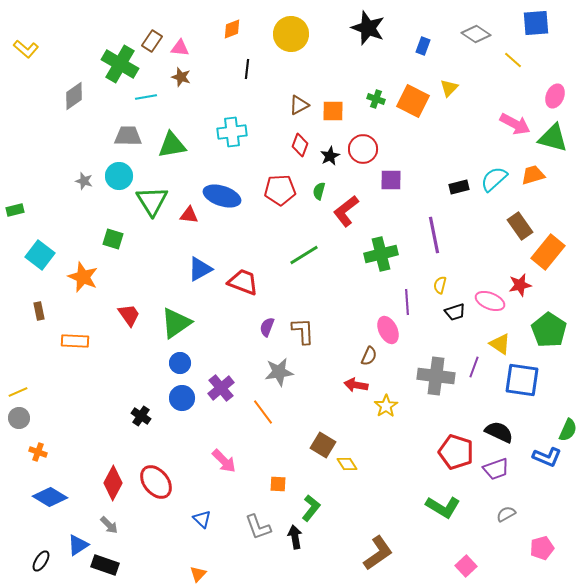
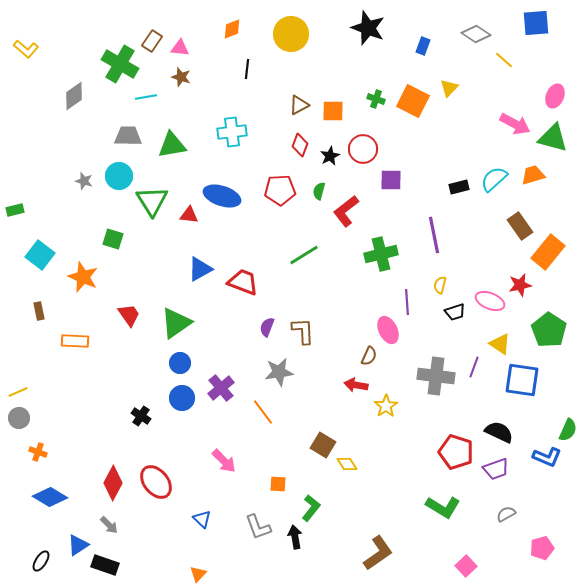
yellow line at (513, 60): moved 9 px left
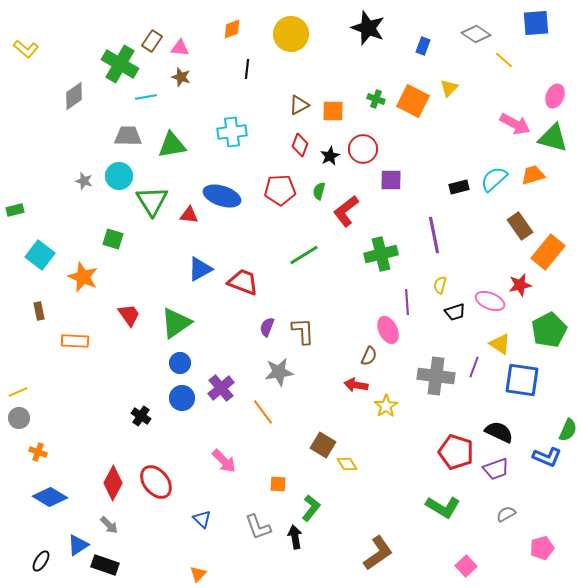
green pentagon at (549, 330): rotated 12 degrees clockwise
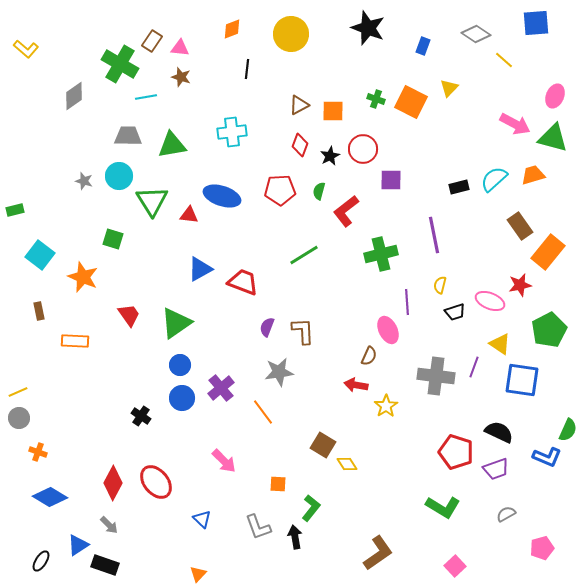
orange square at (413, 101): moved 2 px left, 1 px down
blue circle at (180, 363): moved 2 px down
pink square at (466, 566): moved 11 px left
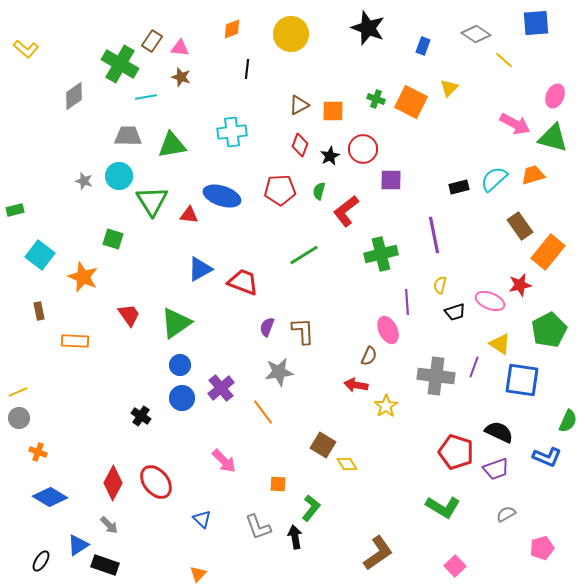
green semicircle at (568, 430): moved 9 px up
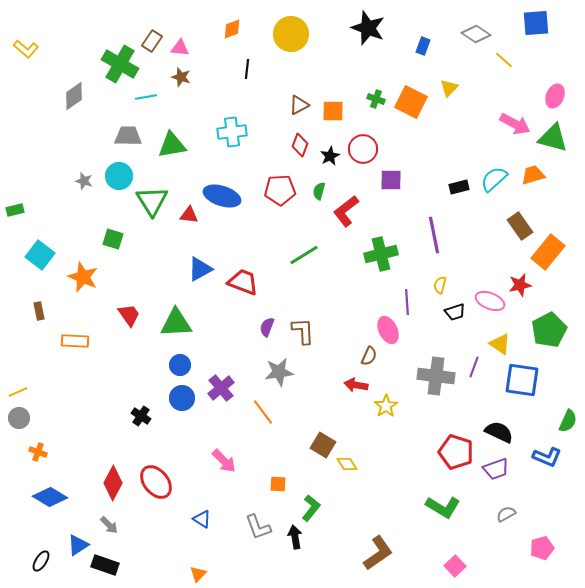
green triangle at (176, 323): rotated 32 degrees clockwise
blue triangle at (202, 519): rotated 12 degrees counterclockwise
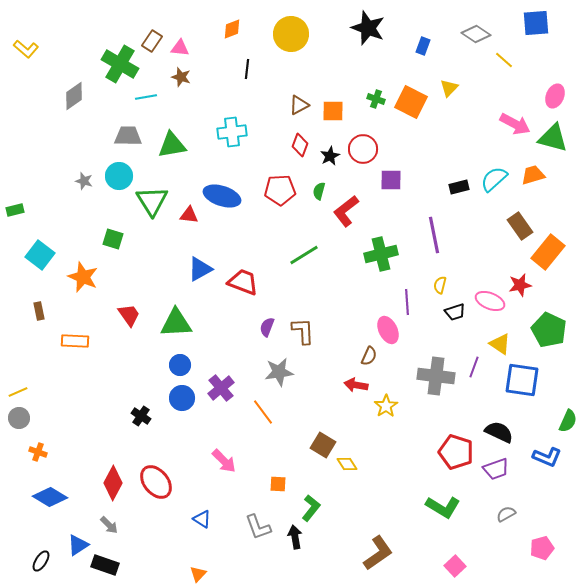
green pentagon at (549, 330): rotated 20 degrees counterclockwise
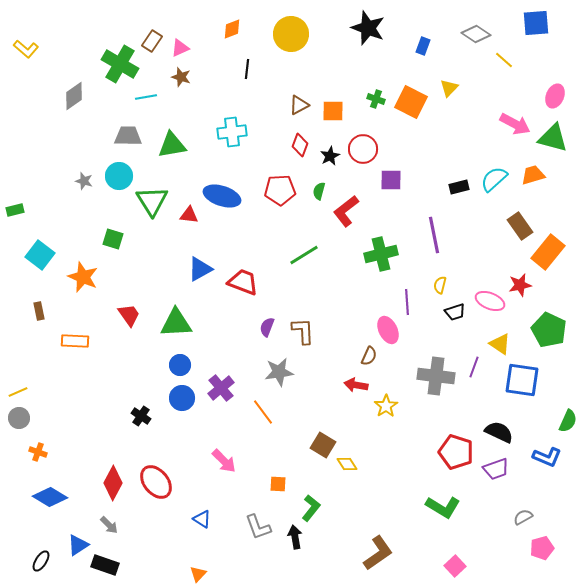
pink triangle at (180, 48): rotated 30 degrees counterclockwise
gray semicircle at (506, 514): moved 17 px right, 3 px down
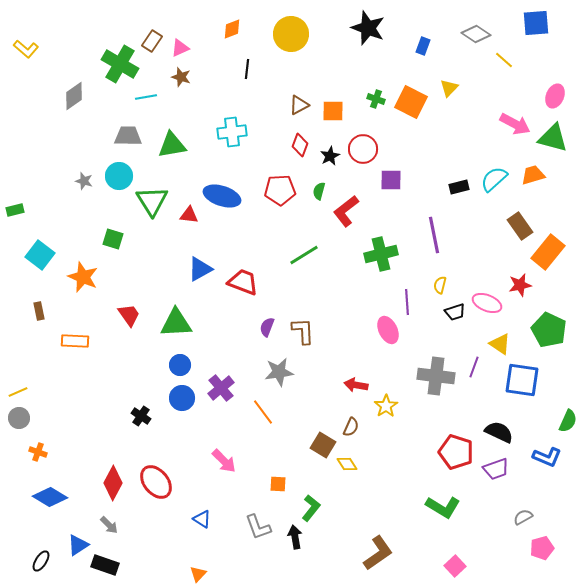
pink ellipse at (490, 301): moved 3 px left, 2 px down
brown semicircle at (369, 356): moved 18 px left, 71 px down
